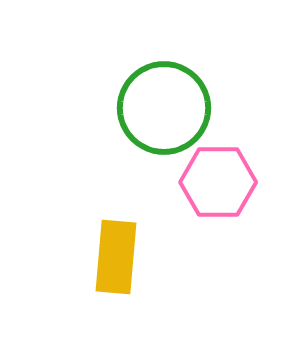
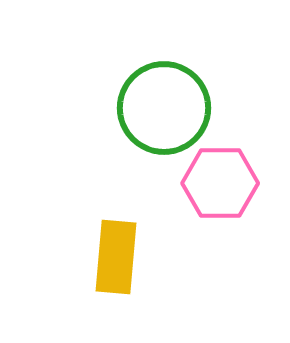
pink hexagon: moved 2 px right, 1 px down
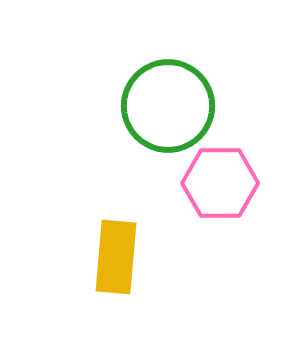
green circle: moved 4 px right, 2 px up
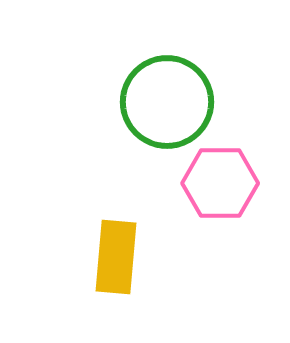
green circle: moved 1 px left, 4 px up
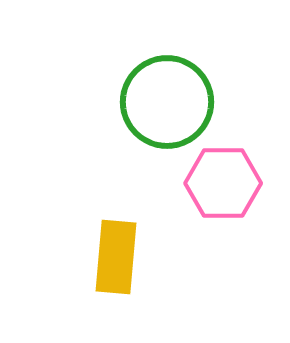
pink hexagon: moved 3 px right
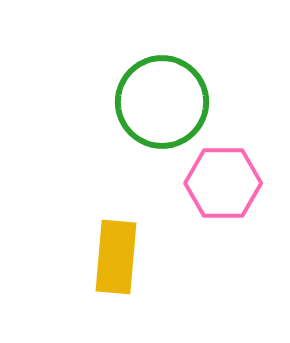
green circle: moved 5 px left
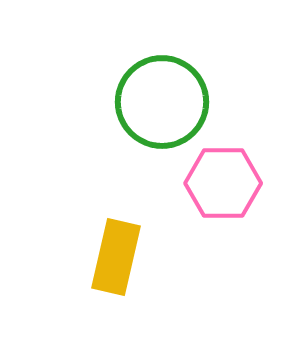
yellow rectangle: rotated 8 degrees clockwise
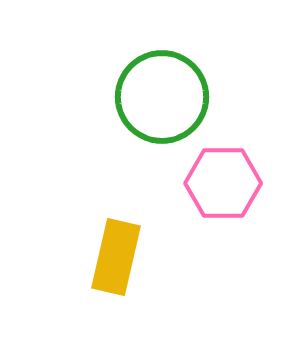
green circle: moved 5 px up
